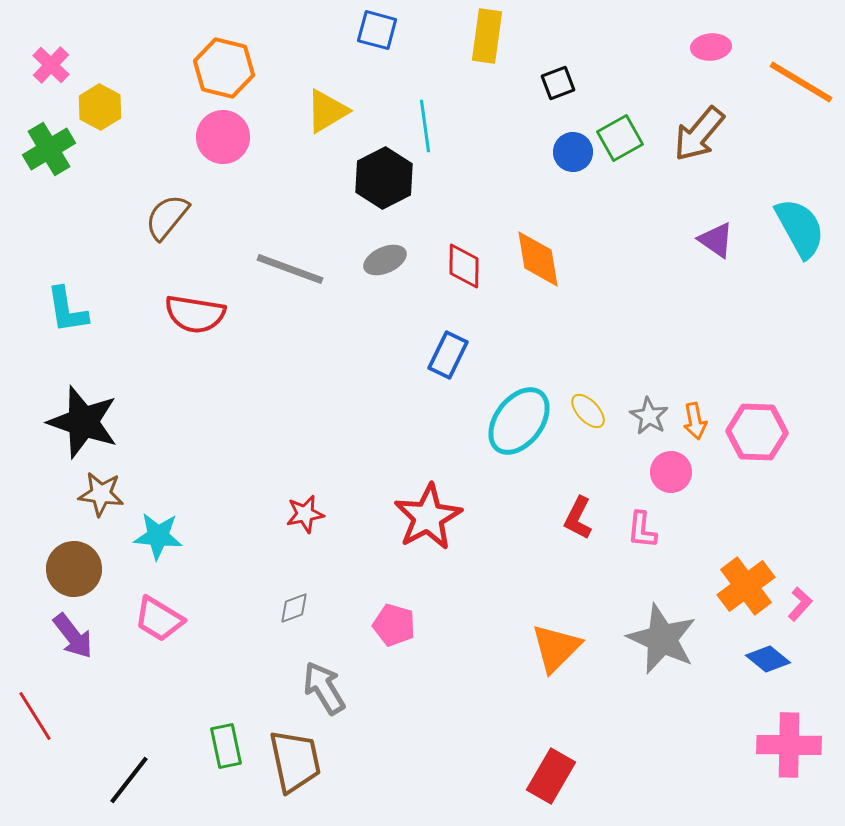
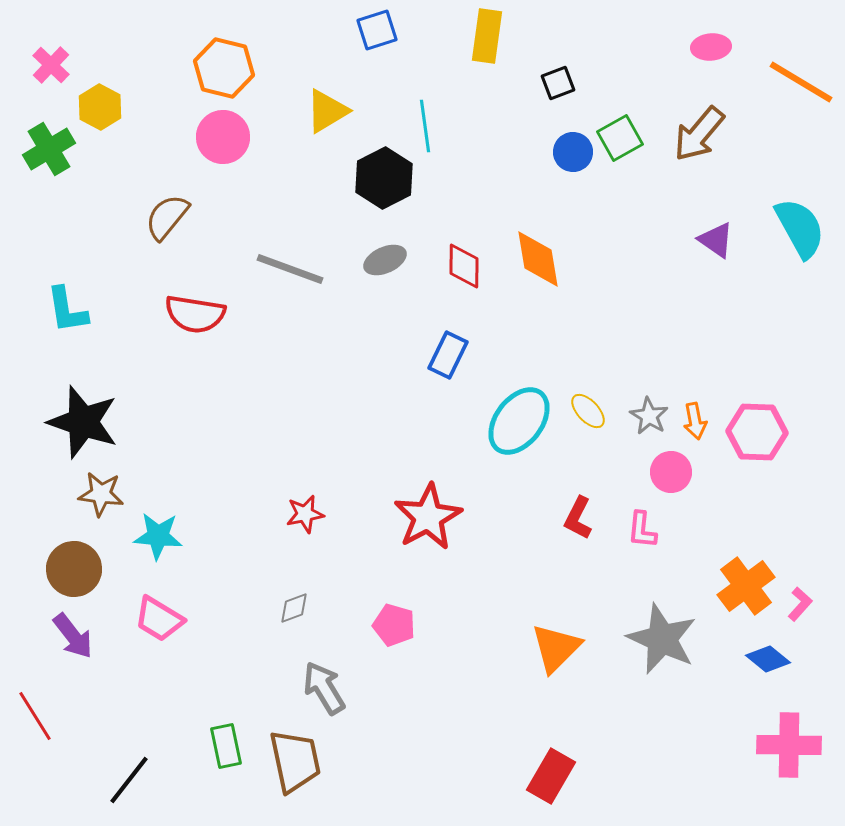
blue square at (377, 30): rotated 33 degrees counterclockwise
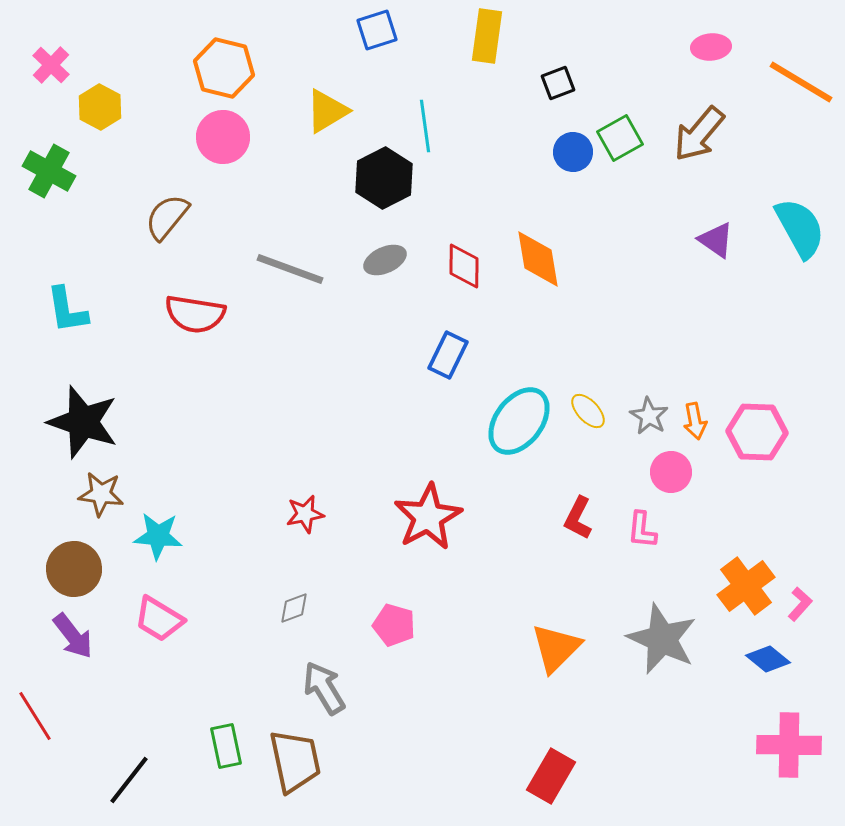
green cross at (49, 149): moved 22 px down; rotated 30 degrees counterclockwise
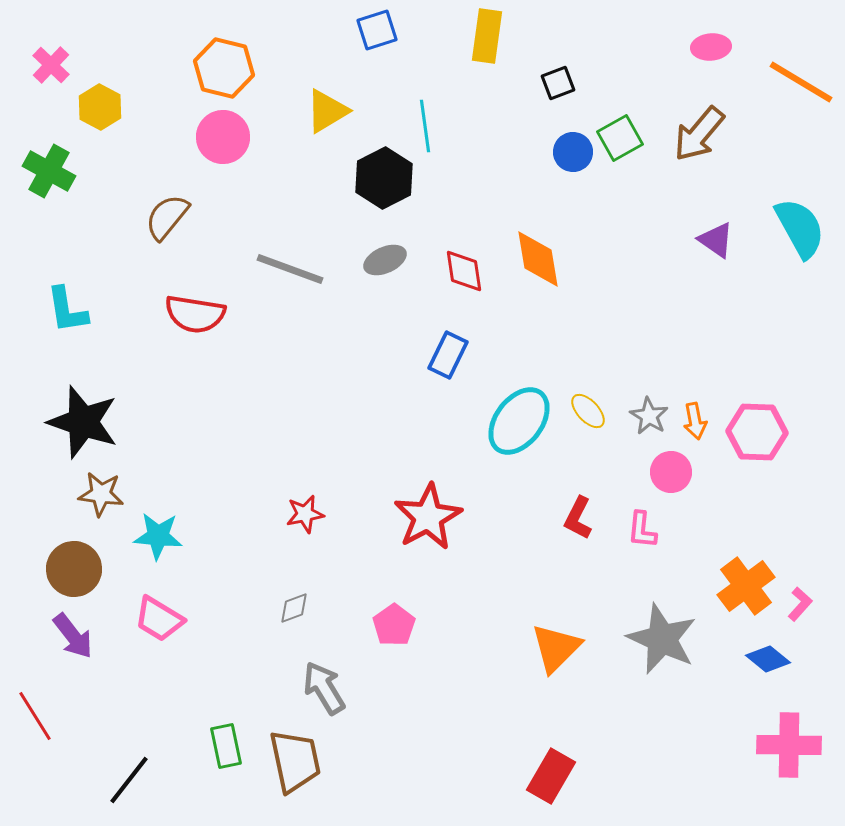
red diamond at (464, 266): moved 5 px down; rotated 9 degrees counterclockwise
pink pentagon at (394, 625): rotated 21 degrees clockwise
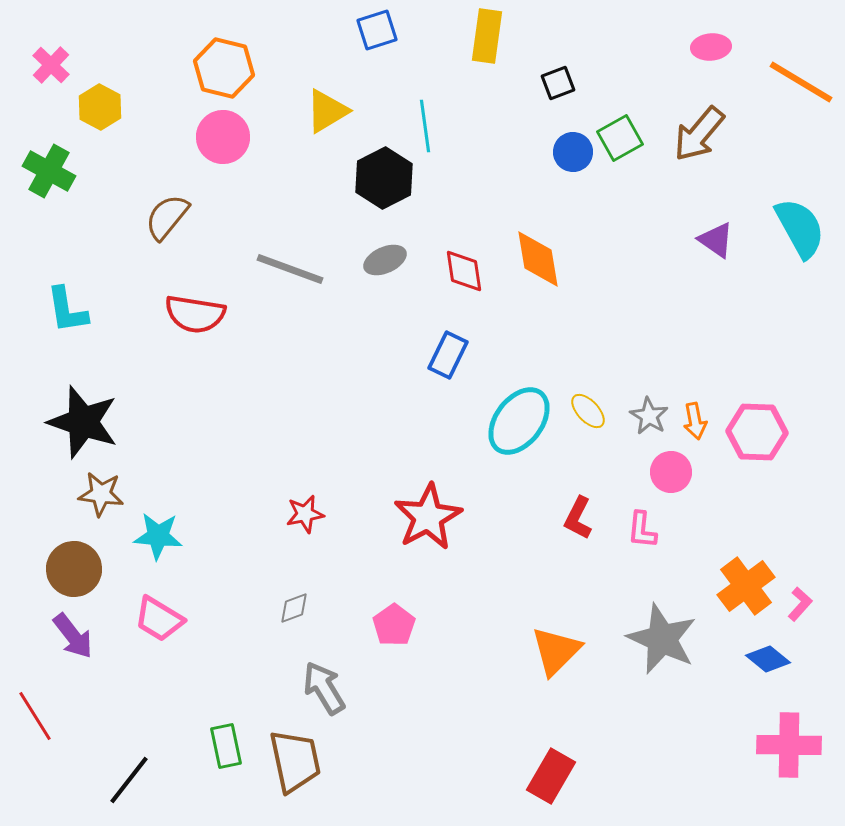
orange triangle at (556, 648): moved 3 px down
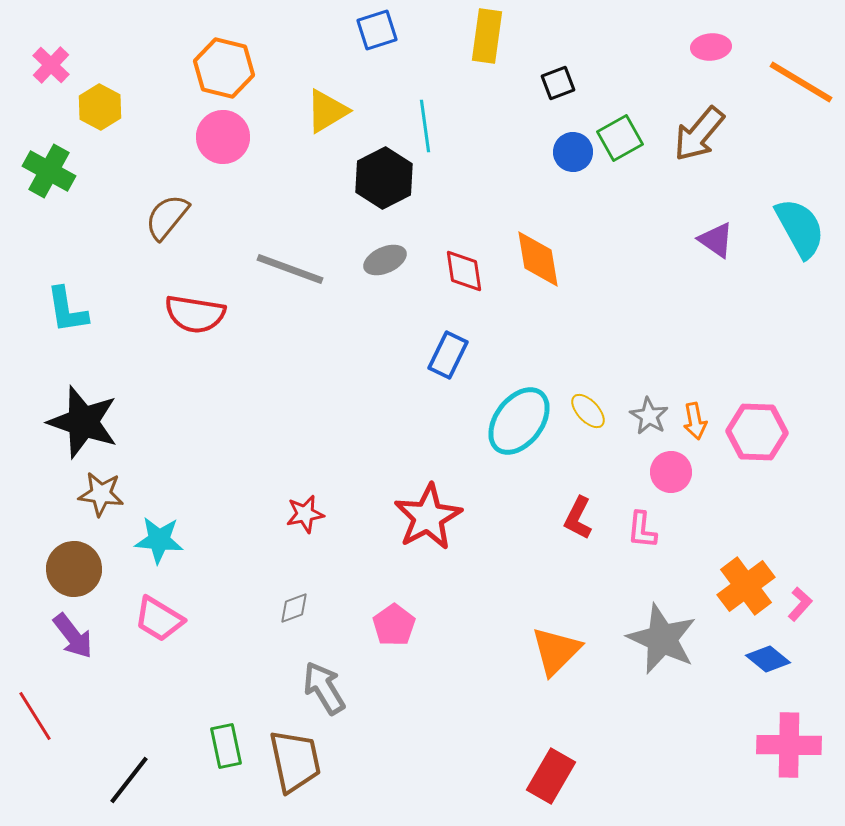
cyan star at (158, 536): moved 1 px right, 4 px down
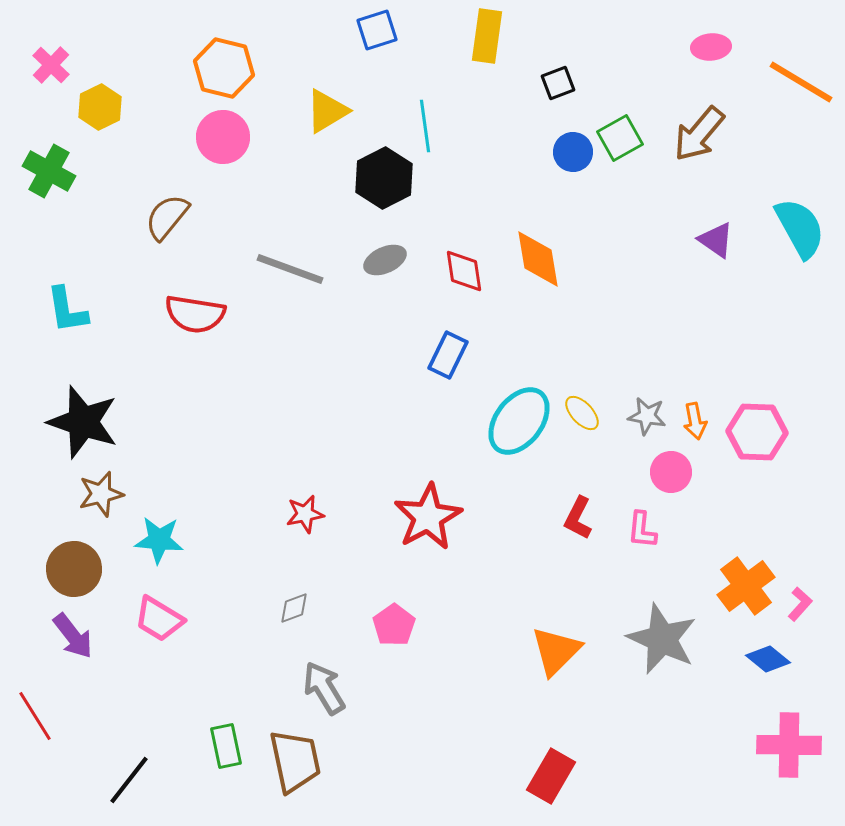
yellow hexagon at (100, 107): rotated 6 degrees clockwise
yellow ellipse at (588, 411): moved 6 px left, 2 px down
gray star at (649, 416): moved 2 px left; rotated 21 degrees counterclockwise
brown star at (101, 494): rotated 21 degrees counterclockwise
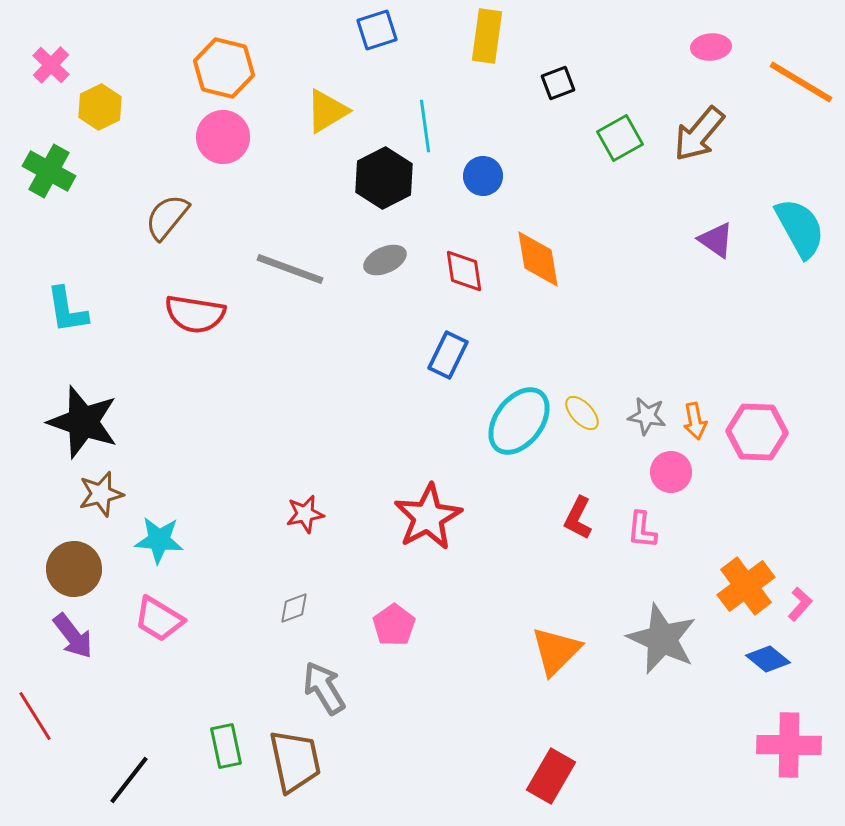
blue circle at (573, 152): moved 90 px left, 24 px down
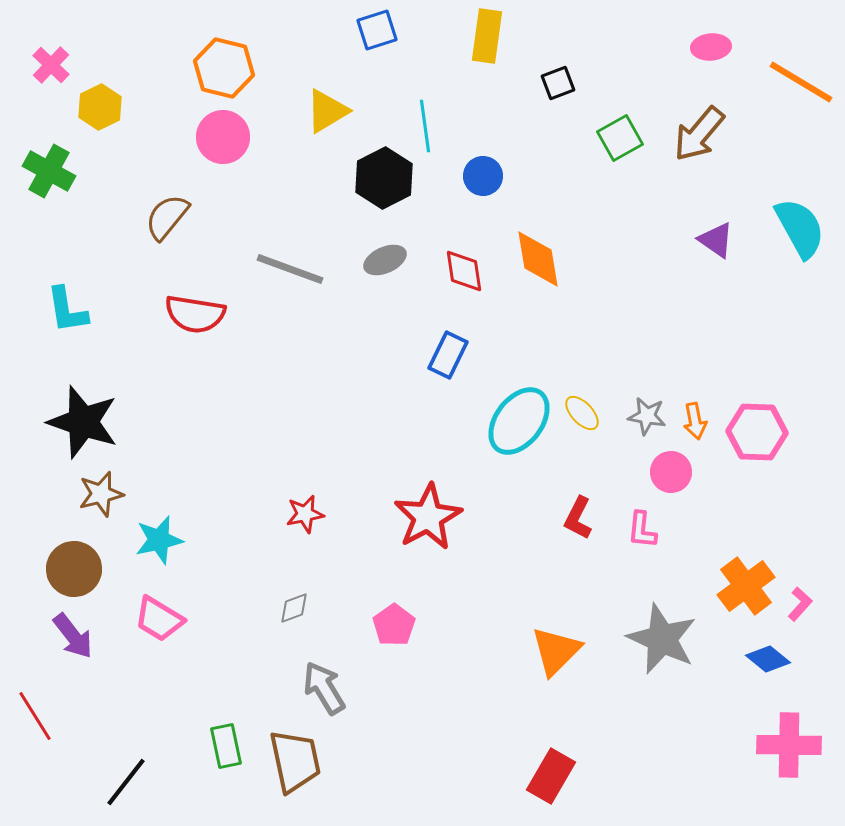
cyan star at (159, 540): rotated 18 degrees counterclockwise
black line at (129, 780): moved 3 px left, 2 px down
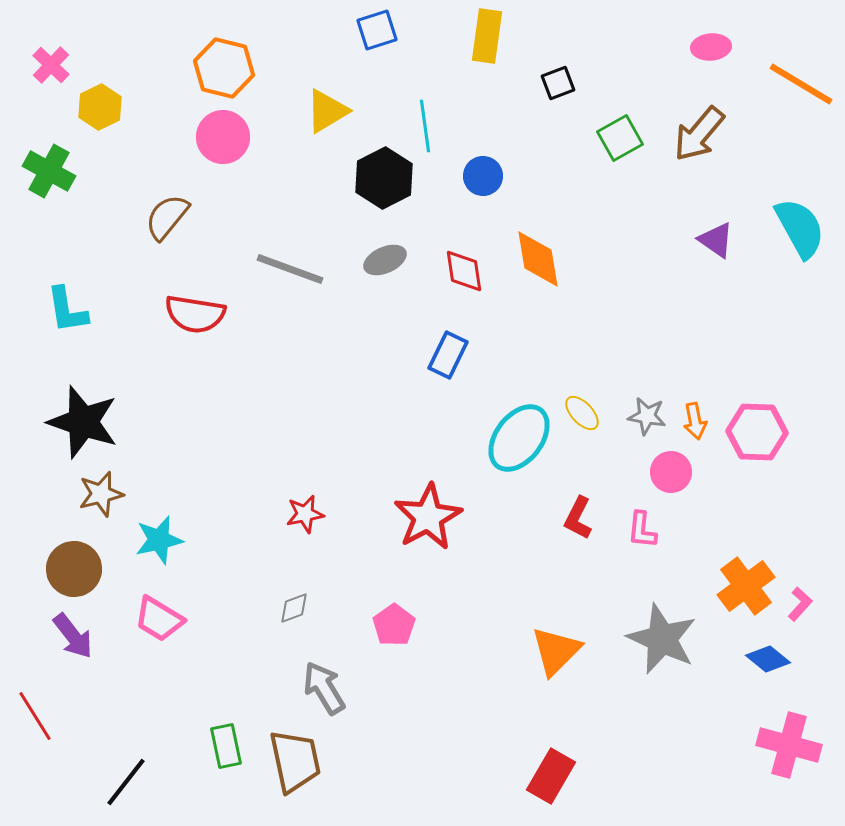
orange line at (801, 82): moved 2 px down
cyan ellipse at (519, 421): moved 17 px down
pink cross at (789, 745): rotated 14 degrees clockwise
